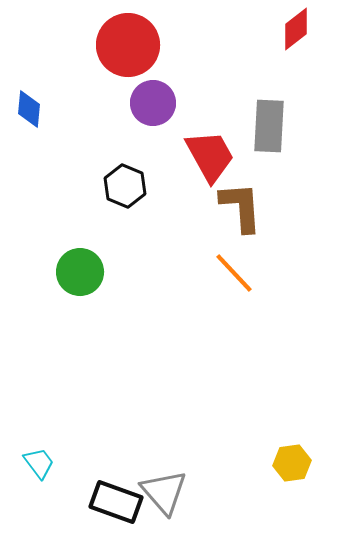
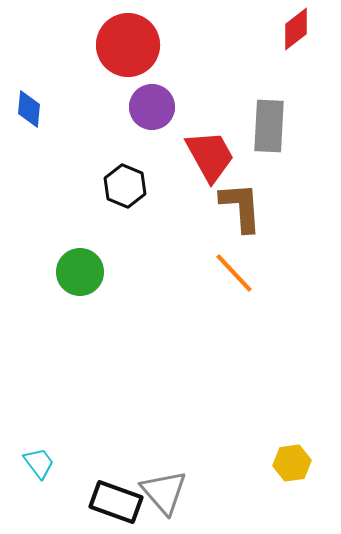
purple circle: moved 1 px left, 4 px down
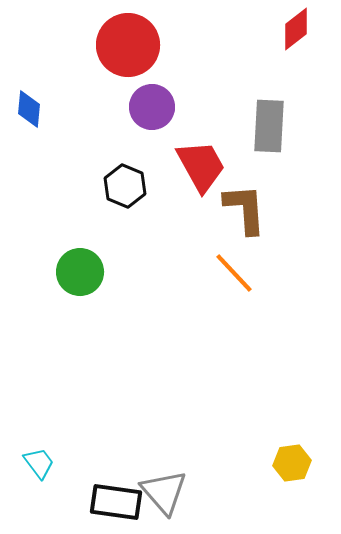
red trapezoid: moved 9 px left, 10 px down
brown L-shape: moved 4 px right, 2 px down
black rectangle: rotated 12 degrees counterclockwise
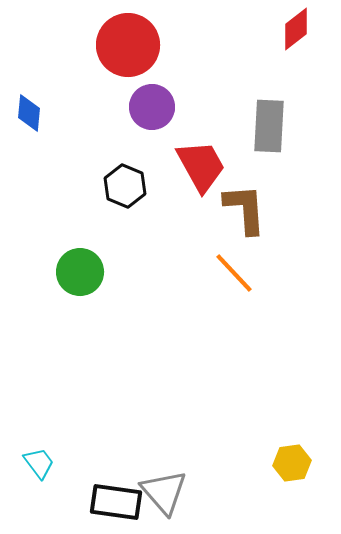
blue diamond: moved 4 px down
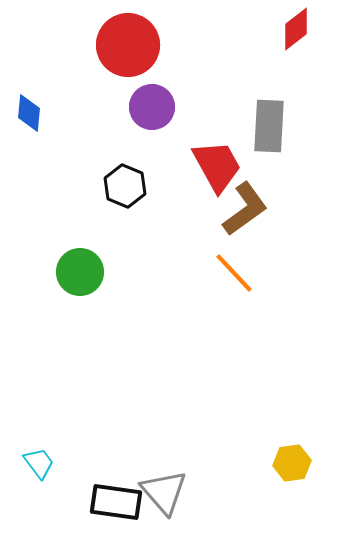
red trapezoid: moved 16 px right
brown L-shape: rotated 58 degrees clockwise
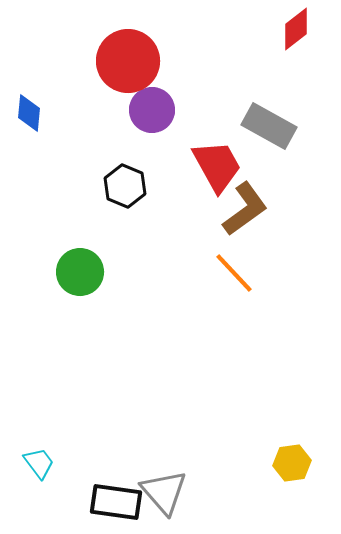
red circle: moved 16 px down
purple circle: moved 3 px down
gray rectangle: rotated 64 degrees counterclockwise
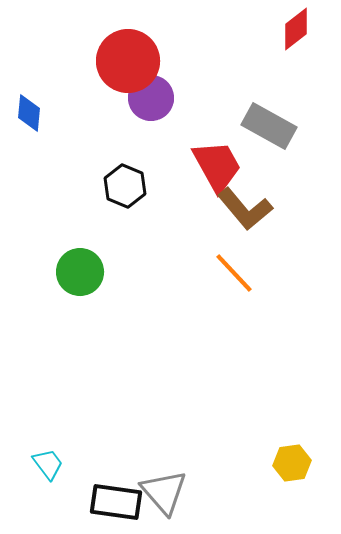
purple circle: moved 1 px left, 12 px up
brown L-shape: rotated 86 degrees clockwise
cyan trapezoid: moved 9 px right, 1 px down
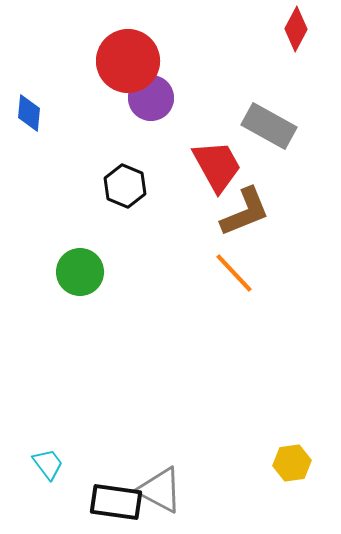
red diamond: rotated 24 degrees counterclockwise
brown L-shape: moved 3 px down; rotated 72 degrees counterclockwise
gray triangle: moved 4 px left, 2 px up; rotated 21 degrees counterclockwise
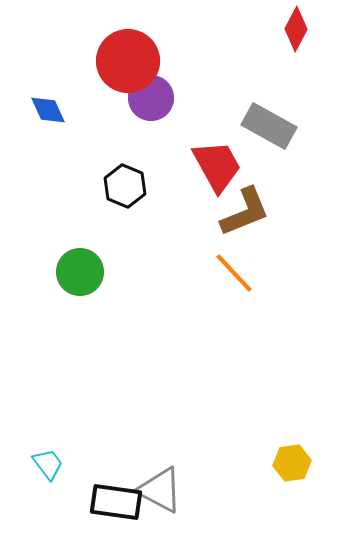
blue diamond: moved 19 px right, 3 px up; rotated 30 degrees counterclockwise
